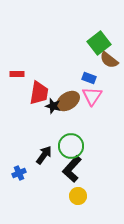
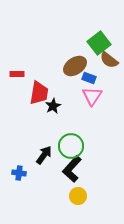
brown ellipse: moved 7 px right, 35 px up
black star: rotated 28 degrees clockwise
blue cross: rotated 32 degrees clockwise
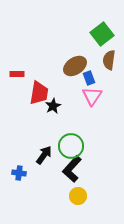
green square: moved 3 px right, 9 px up
brown semicircle: rotated 60 degrees clockwise
blue rectangle: rotated 48 degrees clockwise
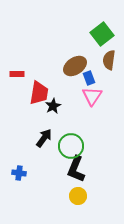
black arrow: moved 17 px up
black L-shape: moved 4 px right; rotated 20 degrees counterclockwise
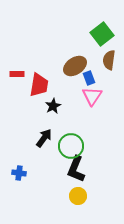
red trapezoid: moved 8 px up
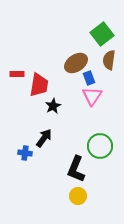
brown ellipse: moved 1 px right, 3 px up
green circle: moved 29 px right
blue cross: moved 6 px right, 20 px up
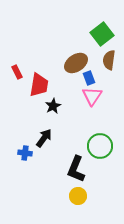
red rectangle: moved 2 px up; rotated 64 degrees clockwise
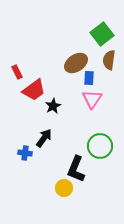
blue rectangle: rotated 24 degrees clockwise
red trapezoid: moved 5 px left, 5 px down; rotated 45 degrees clockwise
pink triangle: moved 3 px down
yellow circle: moved 14 px left, 8 px up
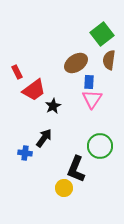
blue rectangle: moved 4 px down
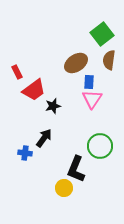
black star: rotated 14 degrees clockwise
